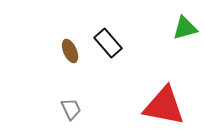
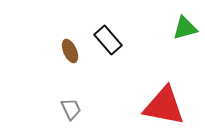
black rectangle: moved 3 px up
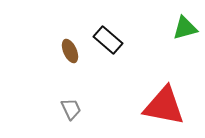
black rectangle: rotated 8 degrees counterclockwise
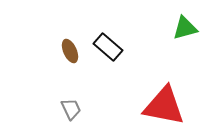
black rectangle: moved 7 px down
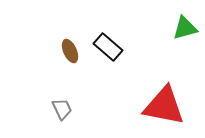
gray trapezoid: moved 9 px left
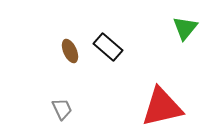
green triangle: rotated 36 degrees counterclockwise
red triangle: moved 2 px left, 1 px down; rotated 24 degrees counterclockwise
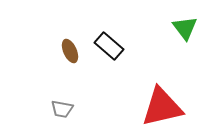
green triangle: rotated 16 degrees counterclockwise
black rectangle: moved 1 px right, 1 px up
gray trapezoid: rotated 125 degrees clockwise
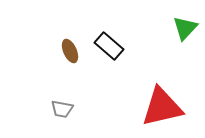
green triangle: rotated 20 degrees clockwise
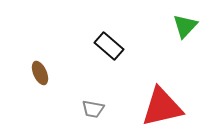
green triangle: moved 2 px up
brown ellipse: moved 30 px left, 22 px down
gray trapezoid: moved 31 px right
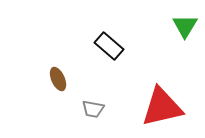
green triangle: rotated 12 degrees counterclockwise
brown ellipse: moved 18 px right, 6 px down
